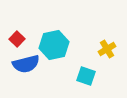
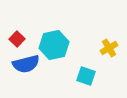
yellow cross: moved 2 px right, 1 px up
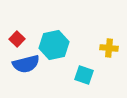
yellow cross: rotated 36 degrees clockwise
cyan square: moved 2 px left, 1 px up
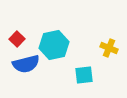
yellow cross: rotated 18 degrees clockwise
cyan square: rotated 24 degrees counterclockwise
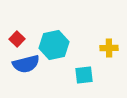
yellow cross: rotated 24 degrees counterclockwise
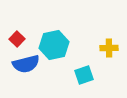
cyan square: rotated 12 degrees counterclockwise
